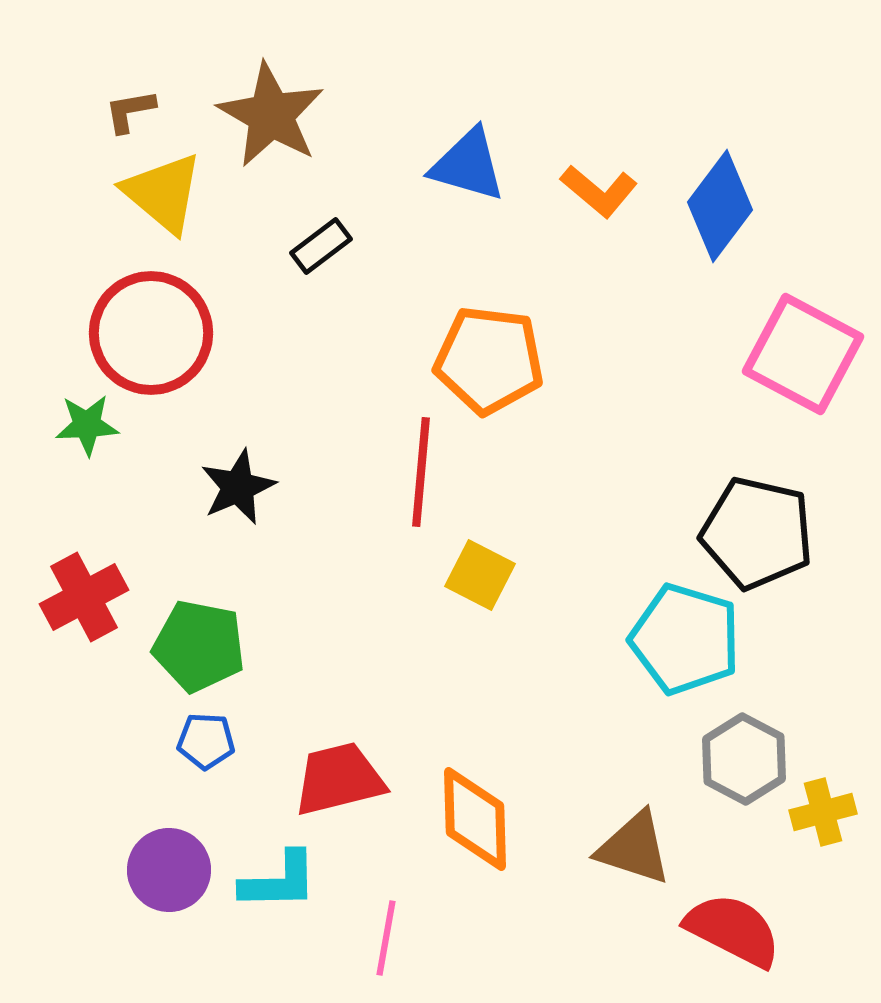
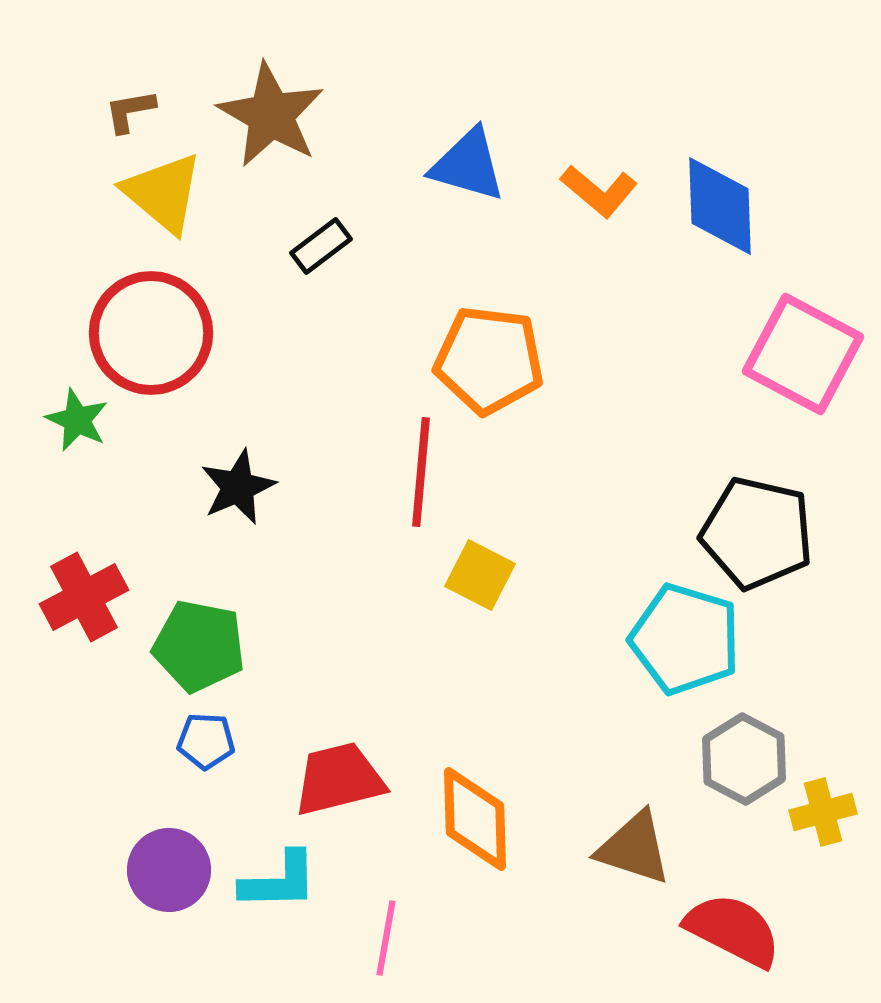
blue diamond: rotated 39 degrees counterclockwise
green star: moved 10 px left, 5 px up; rotated 28 degrees clockwise
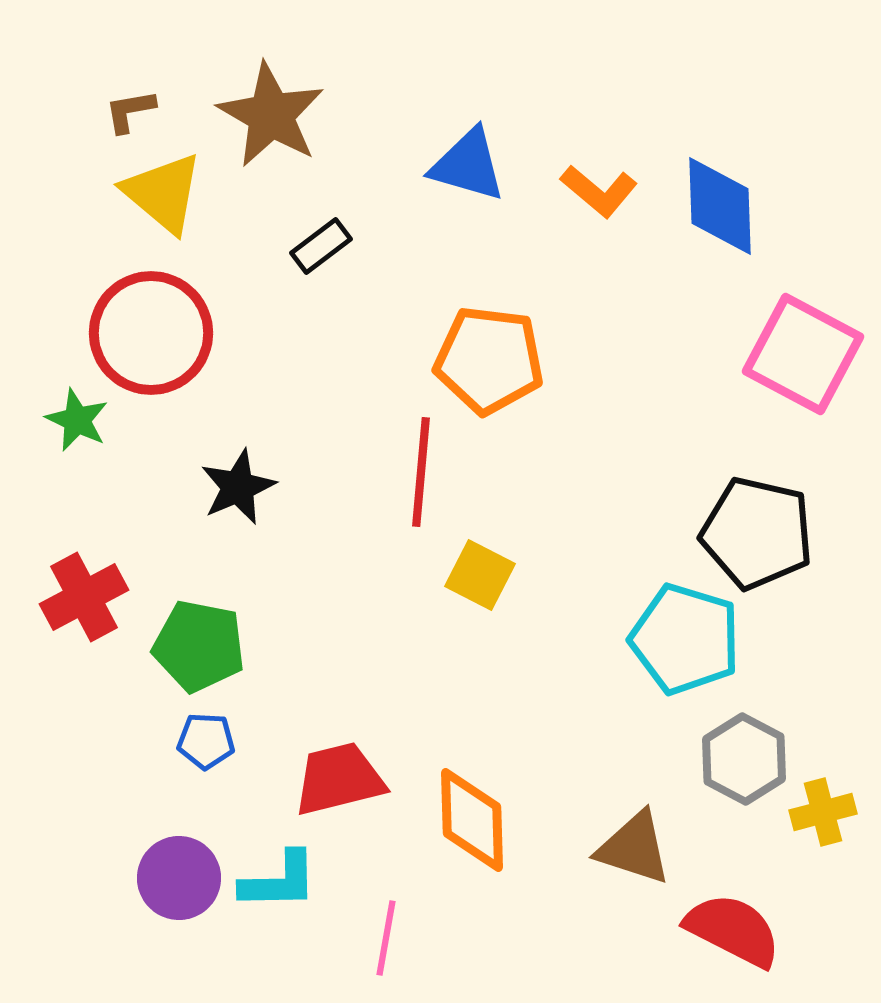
orange diamond: moved 3 px left, 1 px down
purple circle: moved 10 px right, 8 px down
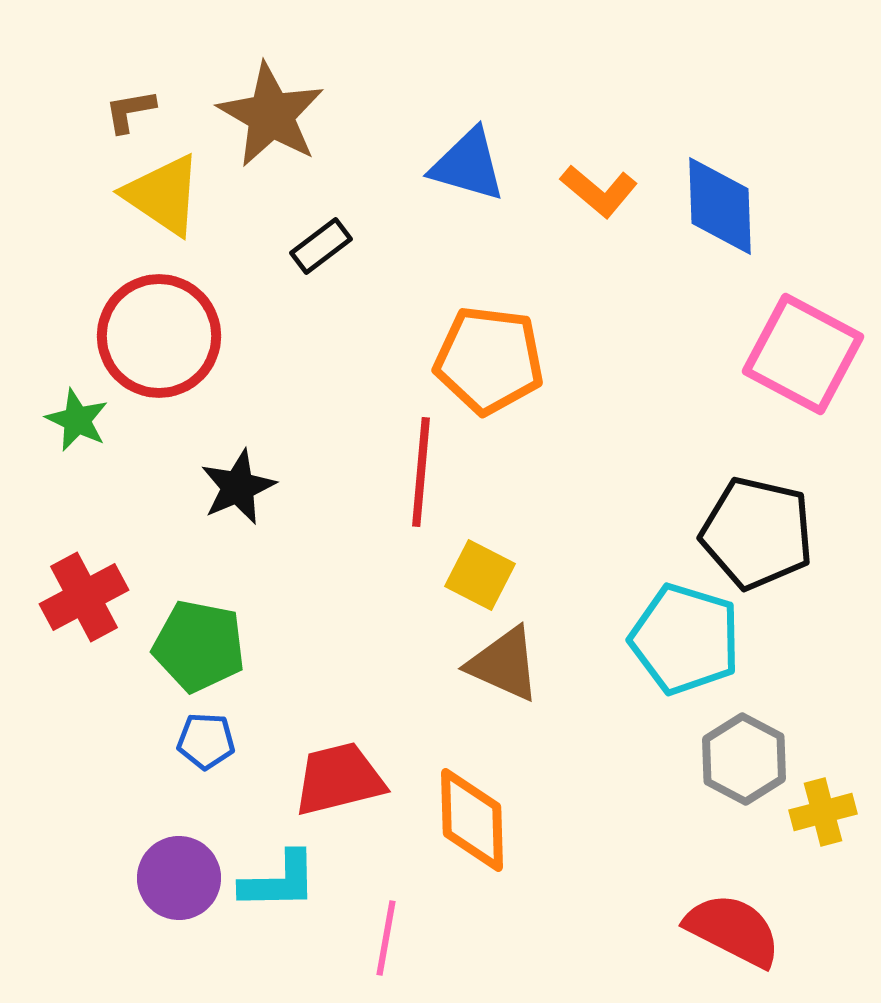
yellow triangle: moved 2 px down; rotated 6 degrees counterclockwise
red circle: moved 8 px right, 3 px down
brown triangle: moved 130 px left, 184 px up; rotated 6 degrees clockwise
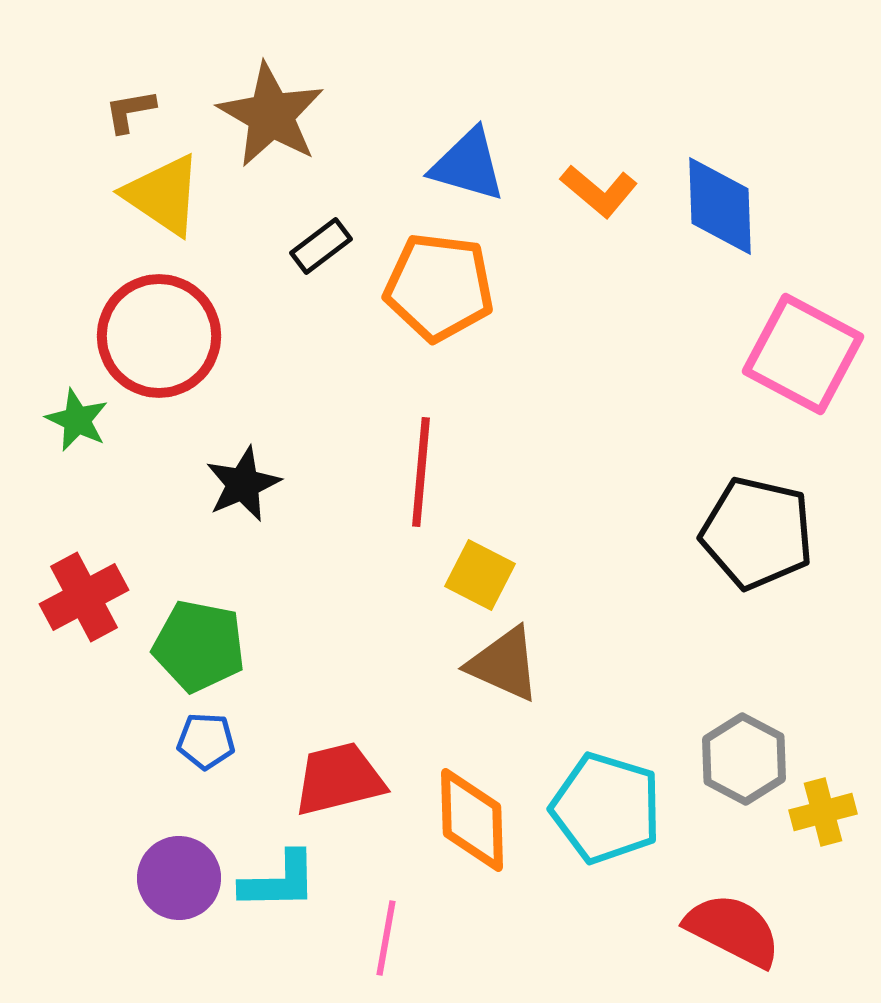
orange pentagon: moved 50 px left, 73 px up
black star: moved 5 px right, 3 px up
cyan pentagon: moved 79 px left, 169 px down
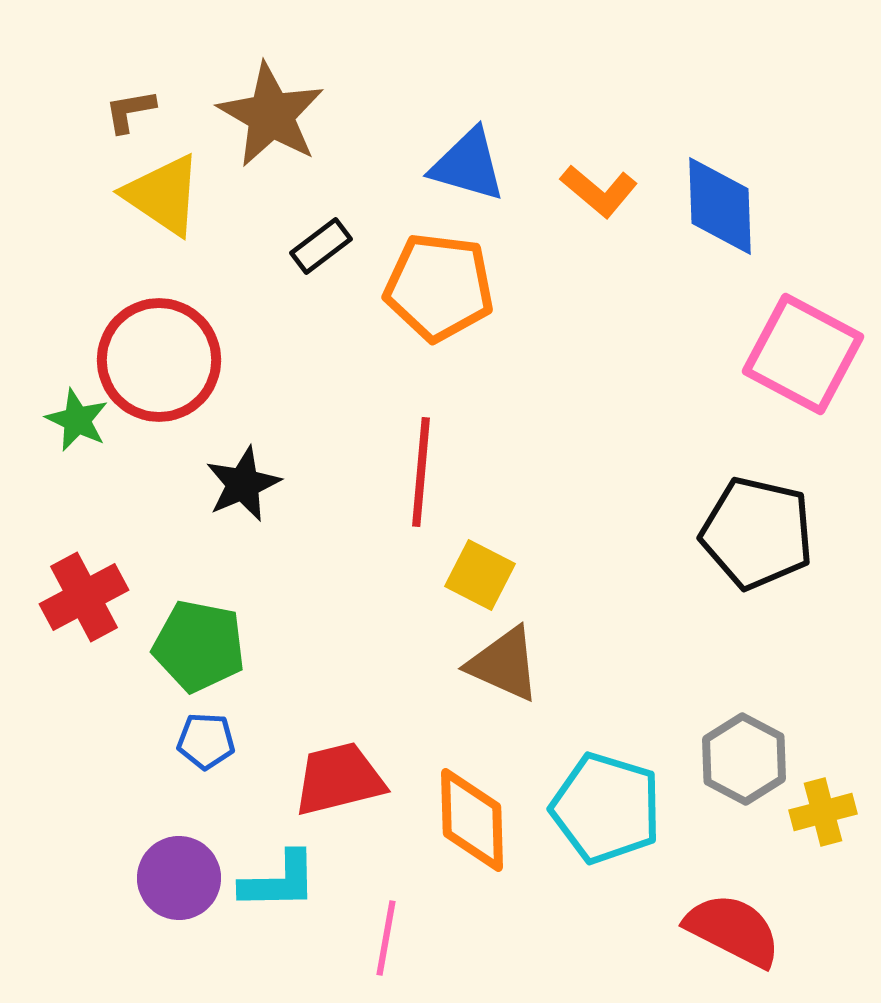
red circle: moved 24 px down
